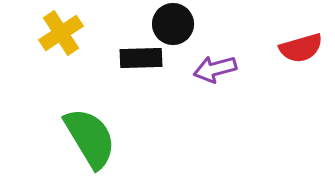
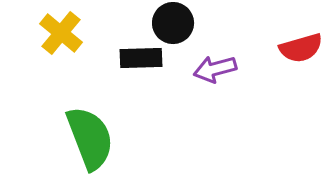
black circle: moved 1 px up
yellow cross: rotated 18 degrees counterclockwise
green semicircle: rotated 10 degrees clockwise
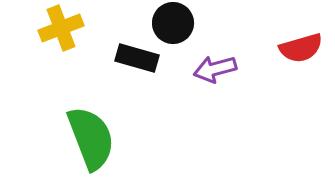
yellow cross: moved 5 px up; rotated 30 degrees clockwise
black rectangle: moved 4 px left; rotated 18 degrees clockwise
green semicircle: moved 1 px right
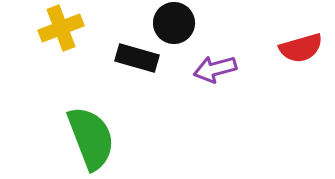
black circle: moved 1 px right
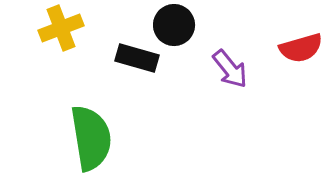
black circle: moved 2 px down
purple arrow: moved 15 px right; rotated 114 degrees counterclockwise
green semicircle: rotated 12 degrees clockwise
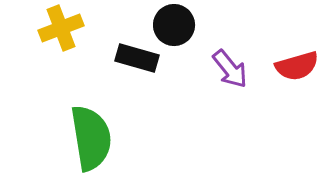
red semicircle: moved 4 px left, 18 px down
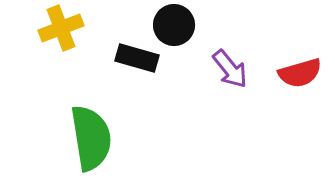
red semicircle: moved 3 px right, 7 px down
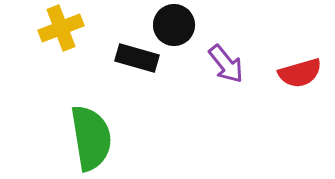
purple arrow: moved 4 px left, 5 px up
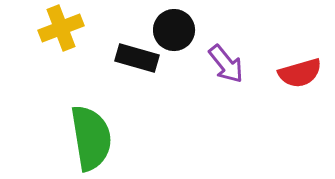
black circle: moved 5 px down
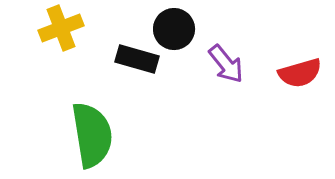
black circle: moved 1 px up
black rectangle: moved 1 px down
green semicircle: moved 1 px right, 3 px up
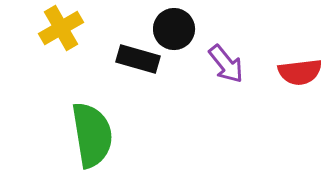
yellow cross: rotated 9 degrees counterclockwise
black rectangle: moved 1 px right
red semicircle: moved 1 px up; rotated 9 degrees clockwise
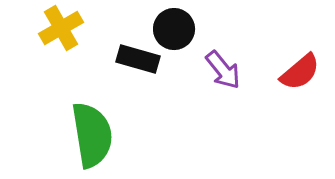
purple arrow: moved 3 px left, 6 px down
red semicircle: rotated 33 degrees counterclockwise
